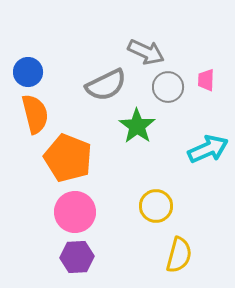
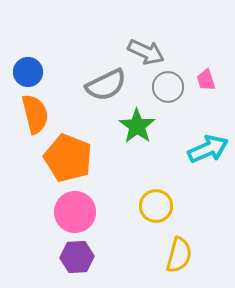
pink trapezoid: rotated 20 degrees counterclockwise
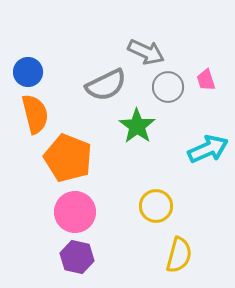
purple hexagon: rotated 16 degrees clockwise
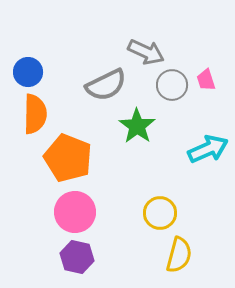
gray circle: moved 4 px right, 2 px up
orange semicircle: rotated 15 degrees clockwise
yellow circle: moved 4 px right, 7 px down
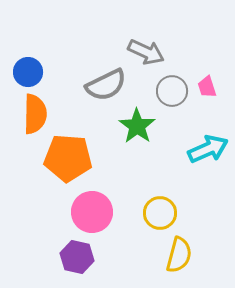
pink trapezoid: moved 1 px right, 7 px down
gray circle: moved 6 px down
orange pentagon: rotated 18 degrees counterclockwise
pink circle: moved 17 px right
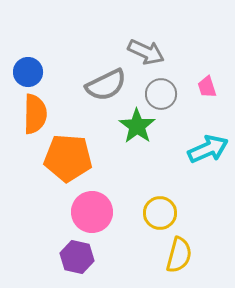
gray circle: moved 11 px left, 3 px down
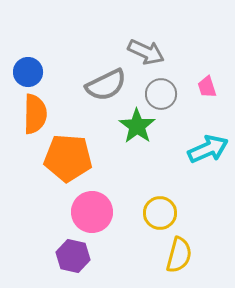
purple hexagon: moved 4 px left, 1 px up
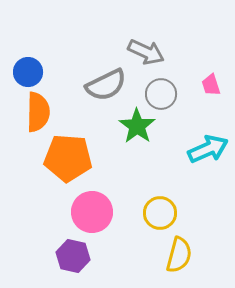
pink trapezoid: moved 4 px right, 2 px up
orange semicircle: moved 3 px right, 2 px up
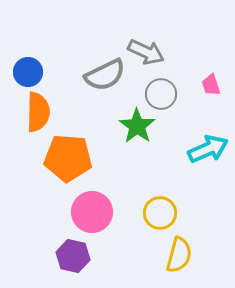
gray semicircle: moved 1 px left, 10 px up
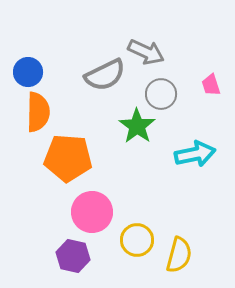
cyan arrow: moved 13 px left, 5 px down; rotated 12 degrees clockwise
yellow circle: moved 23 px left, 27 px down
